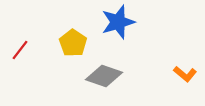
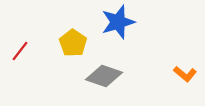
red line: moved 1 px down
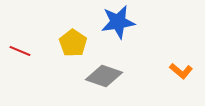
blue star: rotated 8 degrees clockwise
red line: rotated 75 degrees clockwise
orange L-shape: moved 4 px left, 3 px up
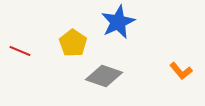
blue star: rotated 16 degrees counterclockwise
orange L-shape: rotated 10 degrees clockwise
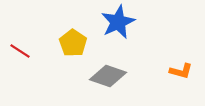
red line: rotated 10 degrees clockwise
orange L-shape: rotated 35 degrees counterclockwise
gray diamond: moved 4 px right
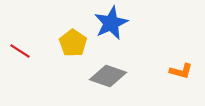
blue star: moved 7 px left, 1 px down
